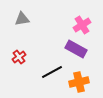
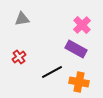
pink cross: rotated 12 degrees counterclockwise
orange cross: rotated 24 degrees clockwise
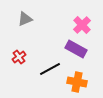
gray triangle: moved 3 px right; rotated 14 degrees counterclockwise
black line: moved 2 px left, 3 px up
orange cross: moved 2 px left
